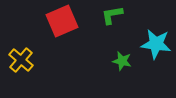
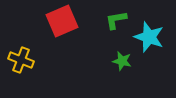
green L-shape: moved 4 px right, 5 px down
cyan star: moved 7 px left, 7 px up; rotated 12 degrees clockwise
yellow cross: rotated 20 degrees counterclockwise
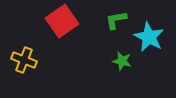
red square: rotated 12 degrees counterclockwise
cyan star: rotated 8 degrees clockwise
yellow cross: moved 3 px right
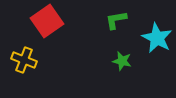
red square: moved 15 px left
cyan star: moved 8 px right, 1 px down
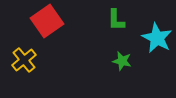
green L-shape: rotated 80 degrees counterclockwise
yellow cross: rotated 30 degrees clockwise
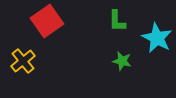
green L-shape: moved 1 px right, 1 px down
yellow cross: moved 1 px left, 1 px down
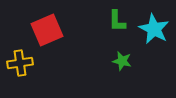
red square: moved 9 px down; rotated 12 degrees clockwise
cyan star: moved 3 px left, 9 px up
yellow cross: moved 3 px left, 2 px down; rotated 30 degrees clockwise
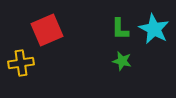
green L-shape: moved 3 px right, 8 px down
yellow cross: moved 1 px right
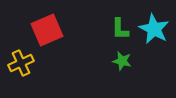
yellow cross: rotated 15 degrees counterclockwise
